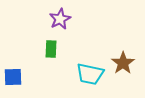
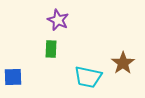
purple star: moved 2 px left, 1 px down; rotated 20 degrees counterclockwise
cyan trapezoid: moved 2 px left, 3 px down
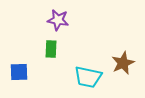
purple star: rotated 15 degrees counterclockwise
brown star: rotated 10 degrees clockwise
blue square: moved 6 px right, 5 px up
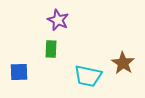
purple star: rotated 15 degrees clockwise
brown star: rotated 15 degrees counterclockwise
cyan trapezoid: moved 1 px up
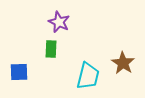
purple star: moved 1 px right, 2 px down
cyan trapezoid: rotated 88 degrees counterclockwise
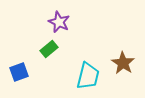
green rectangle: moved 2 px left; rotated 48 degrees clockwise
blue square: rotated 18 degrees counterclockwise
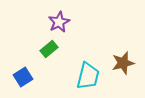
purple star: rotated 20 degrees clockwise
brown star: rotated 25 degrees clockwise
blue square: moved 4 px right, 5 px down; rotated 12 degrees counterclockwise
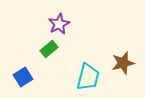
purple star: moved 2 px down
cyan trapezoid: moved 1 px down
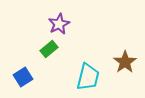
brown star: moved 2 px right, 1 px up; rotated 20 degrees counterclockwise
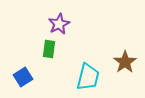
green rectangle: rotated 42 degrees counterclockwise
